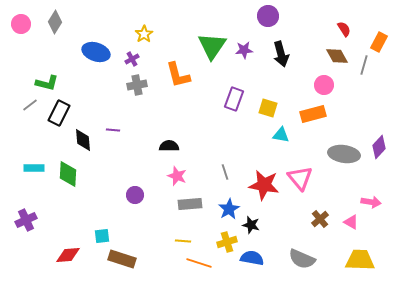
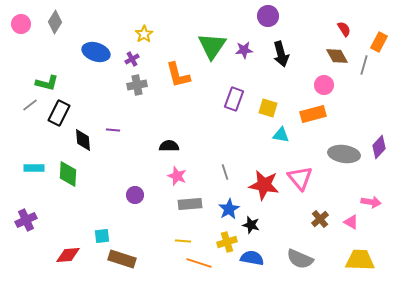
gray semicircle at (302, 259): moved 2 px left
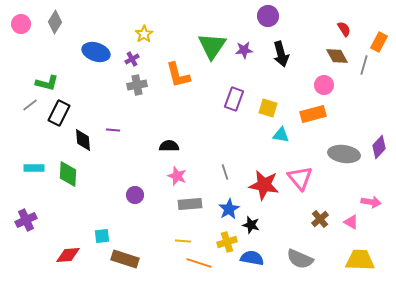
brown rectangle at (122, 259): moved 3 px right
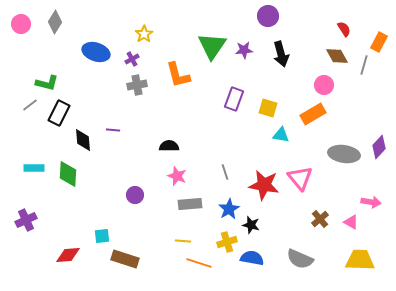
orange rectangle at (313, 114): rotated 15 degrees counterclockwise
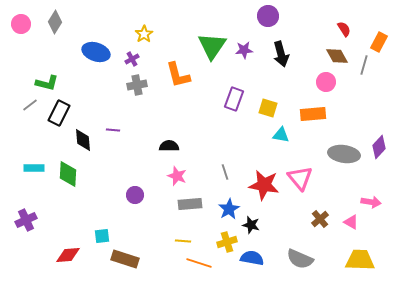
pink circle at (324, 85): moved 2 px right, 3 px up
orange rectangle at (313, 114): rotated 25 degrees clockwise
